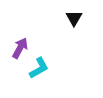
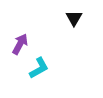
purple arrow: moved 4 px up
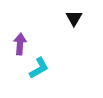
purple arrow: rotated 25 degrees counterclockwise
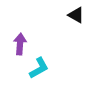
black triangle: moved 2 px right, 3 px up; rotated 30 degrees counterclockwise
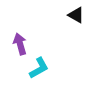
purple arrow: rotated 20 degrees counterclockwise
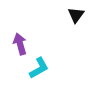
black triangle: rotated 36 degrees clockwise
